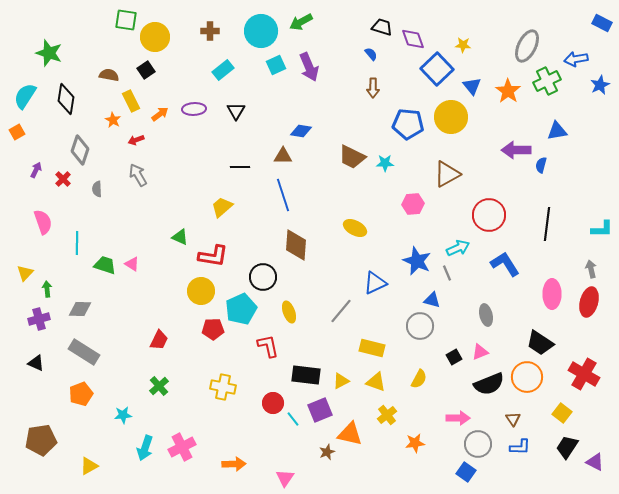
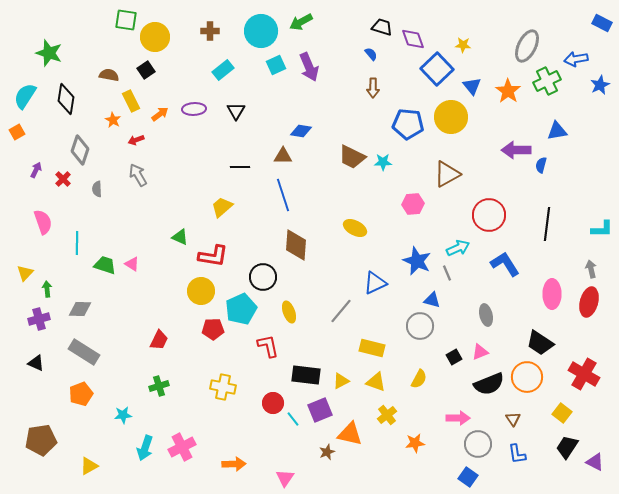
cyan star at (385, 163): moved 2 px left, 1 px up
green cross at (159, 386): rotated 24 degrees clockwise
blue L-shape at (520, 447): moved 3 px left, 7 px down; rotated 80 degrees clockwise
blue square at (466, 472): moved 2 px right, 5 px down
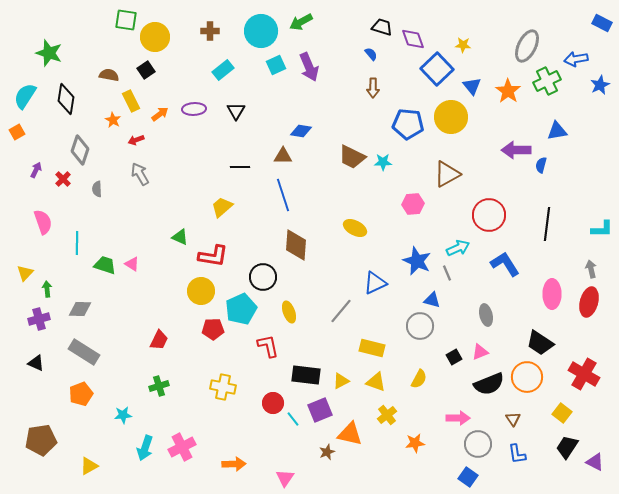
gray arrow at (138, 175): moved 2 px right, 1 px up
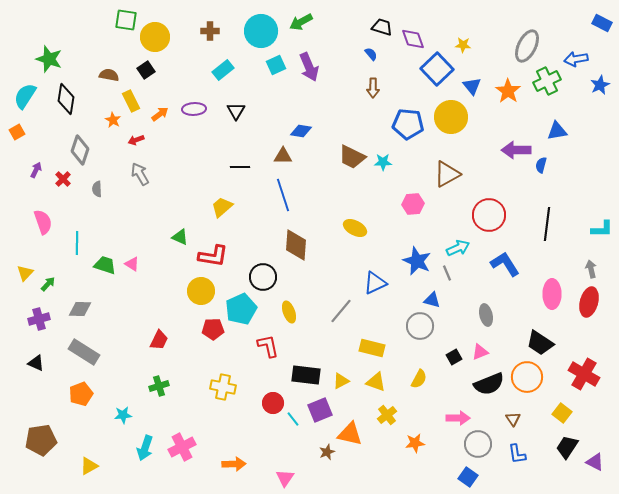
green star at (49, 53): moved 6 px down
green arrow at (47, 289): moved 1 px right, 5 px up; rotated 49 degrees clockwise
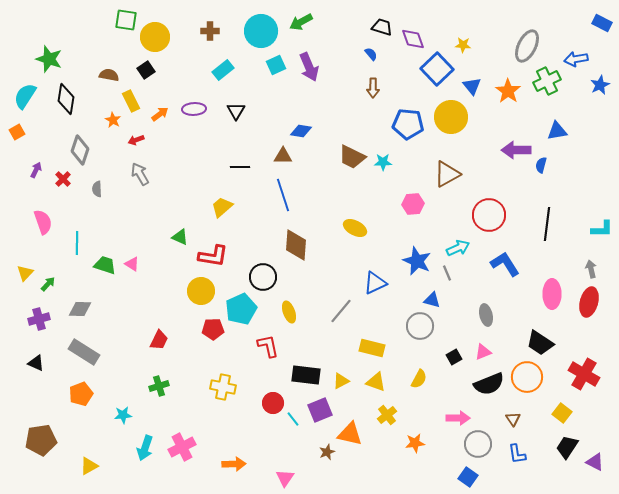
pink triangle at (480, 352): moved 3 px right
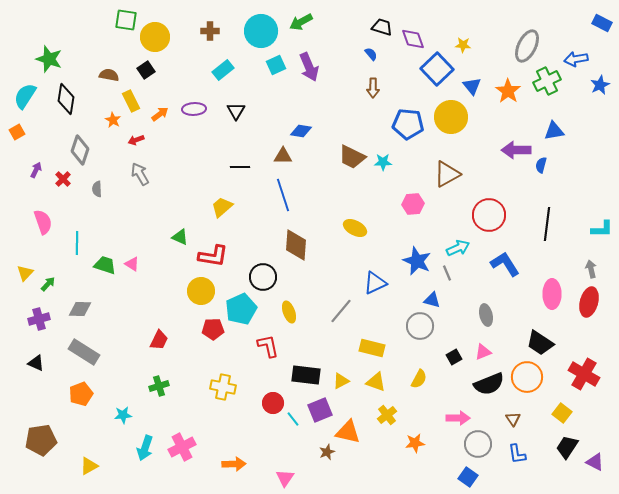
blue triangle at (557, 131): moved 3 px left
orange triangle at (350, 434): moved 2 px left, 2 px up
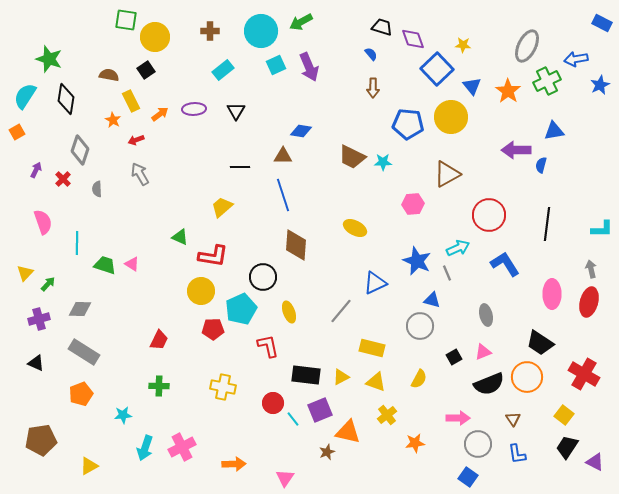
yellow triangle at (341, 381): moved 4 px up
green cross at (159, 386): rotated 18 degrees clockwise
yellow square at (562, 413): moved 2 px right, 2 px down
